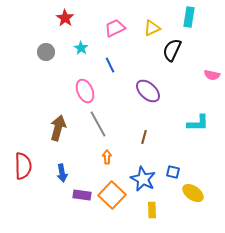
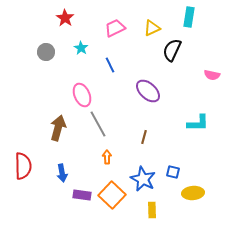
pink ellipse: moved 3 px left, 4 px down
yellow ellipse: rotated 40 degrees counterclockwise
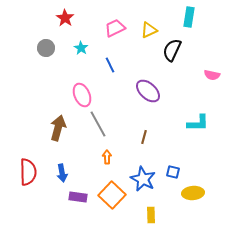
yellow triangle: moved 3 px left, 2 px down
gray circle: moved 4 px up
red semicircle: moved 5 px right, 6 px down
purple rectangle: moved 4 px left, 2 px down
yellow rectangle: moved 1 px left, 5 px down
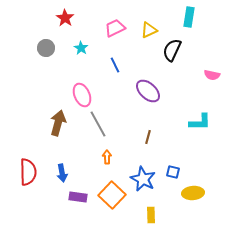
blue line: moved 5 px right
cyan L-shape: moved 2 px right, 1 px up
brown arrow: moved 5 px up
brown line: moved 4 px right
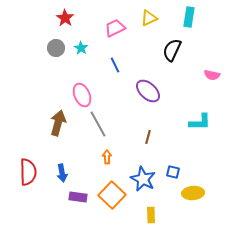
yellow triangle: moved 12 px up
gray circle: moved 10 px right
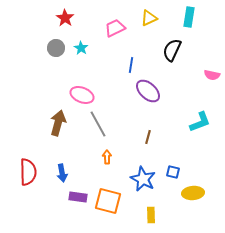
blue line: moved 16 px right; rotated 35 degrees clockwise
pink ellipse: rotated 45 degrees counterclockwise
cyan L-shape: rotated 20 degrees counterclockwise
orange square: moved 4 px left, 6 px down; rotated 28 degrees counterclockwise
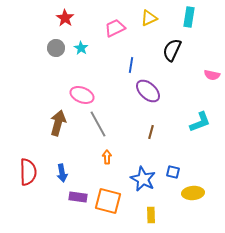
brown line: moved 3 px right, 5 px up
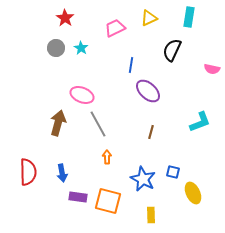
pink semicircle: moved 6 px up
yellow ellipse: rotated 70 degrees clockwise
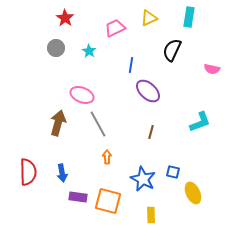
cyan star: moved 8 px right, 3 px down
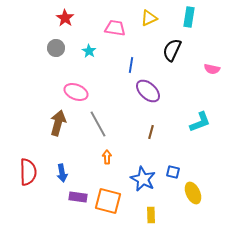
pink trapezoid: rotated 35 degrees clockwise
pink ellipse: moved 6 px left, 3 px up
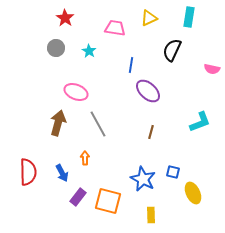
orange arrow: moved 22 px left, 1 px down
blue arrow: rotated 18 degrees counterclockwise
purple rectangle: rotated 60 degrees counterclockwise
